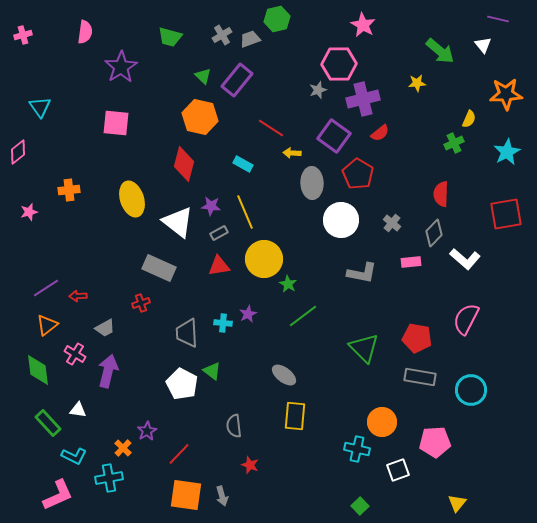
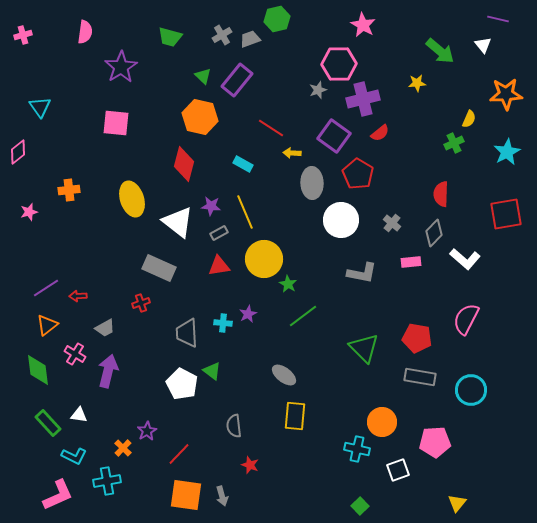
white triangle at (78, 410): moved 1 px right, 5 px down
cyan cross at (109, 478): moved 2 px left, 3 px down
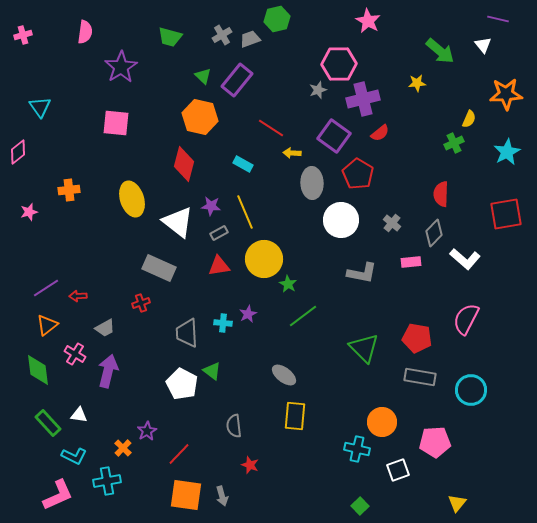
pink star at (363, 25): moved 5 px right, 4 px up
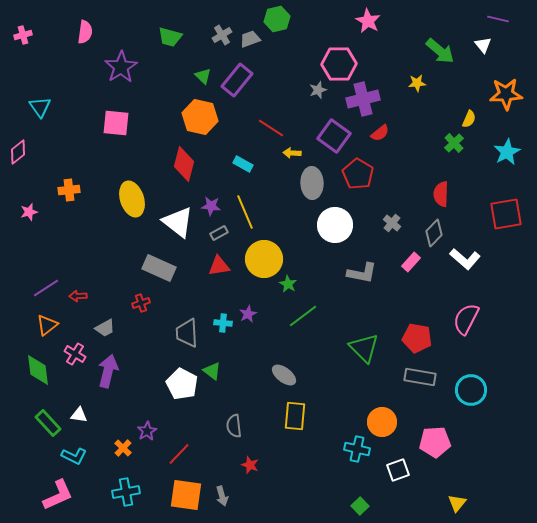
green cross at (454, 143): rotated 18 degrees counterclockwise
white circle at (341, 220): moved 6 px left, 5 px down
pink rectangle at (411, 262): rotated 42 degrees counterclockwise
cyan cross at (107, 481): moved 19 px right, 11 px down
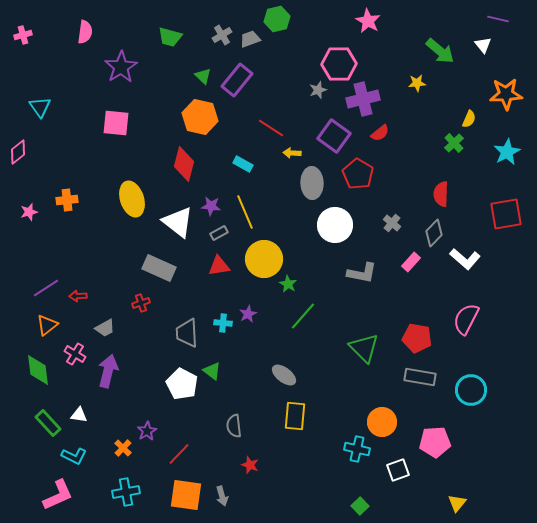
orange cross at (69, 190): moved 2 px left, 10 px down
green line at (303, 316): rotated 12 degrees counterclockwise
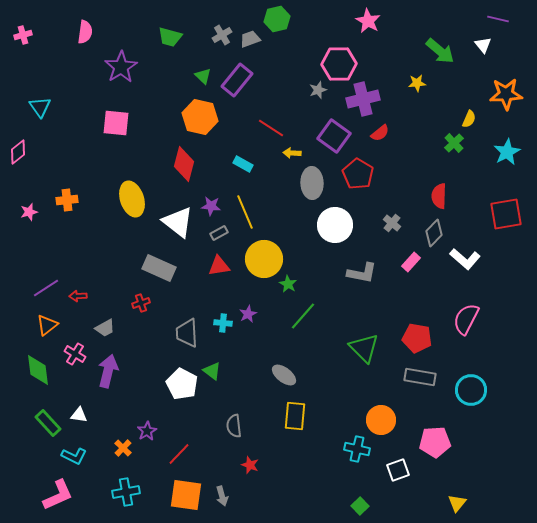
red semicircle at (441, 194): moved 2 px left, 2 px down
orange circle at (382, 422): moved 1 px left, 2 px up
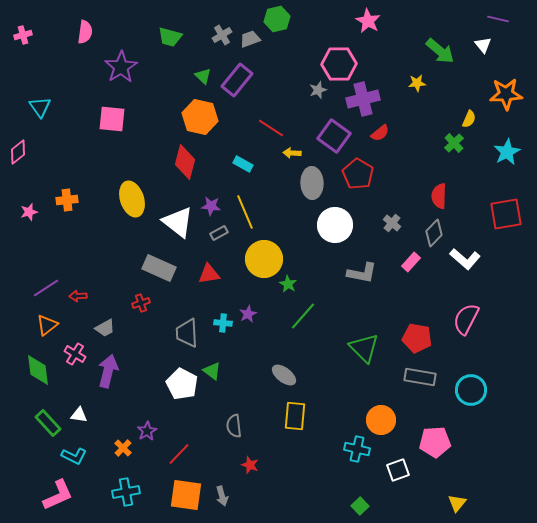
pink square at (116, 123): moved 4 px left, 4 px up
red diamond at (184, 164): moved 1 px right, 2 px up
red triangle at (219, 266): moved 10 px left, 8 px down
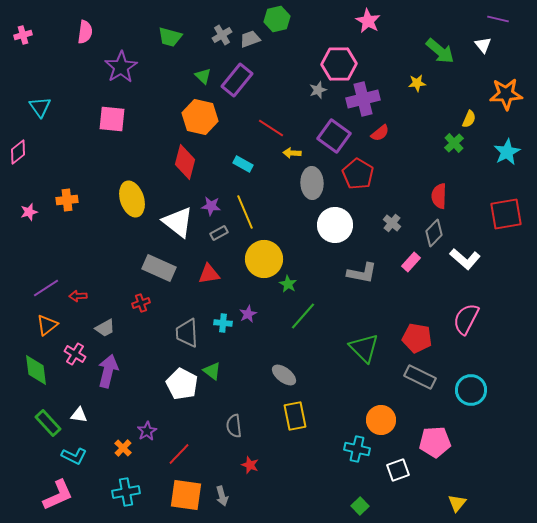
green diamond at (38, 370): moved 2 px left
gray rectangle at (420, 377): rotated 16 degrees clockwise
yellow rectangle at (295, 416): rotated 16 degrees counterclockwise
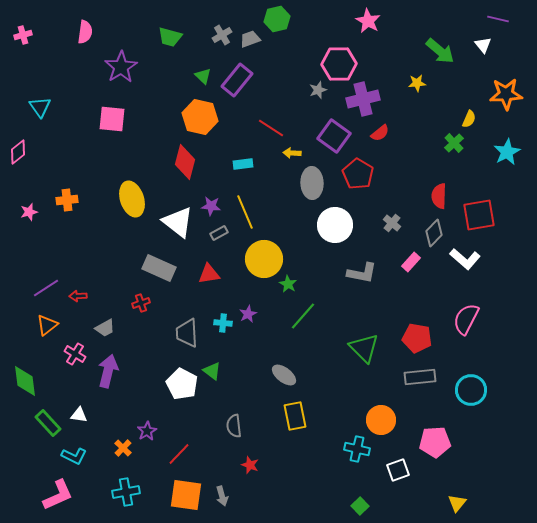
cyan rectangle at (243, 164): rotated 36 degrees counterclockwise
red square at (506, 214): moved 27 px left, 1 px down
green diamond at (36, 370): moved 11 px left, 11 px down
gray rectangle at (420, 377): rotated 32 degrees counterclockwise
